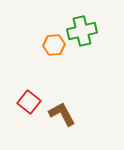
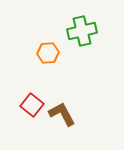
orange hexagon: moved 6 px left, 8 px down
red square: moved 3 px right, 3 px down
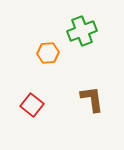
green cross: rotated 8 degrees counterclockwise
brown L-shape: moved 30 px right, 15 px up; rotated 20 degrees clockwise
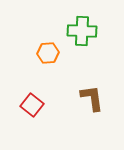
green cross: rotated 24 degrees clockwise
brown L-shape: moved 1 px up
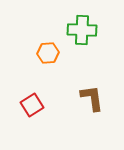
green cross: moved 1 px up
red square: rotated 20 degrees clockwise
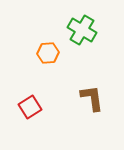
green cross: rotated 28 degrees clockwise
red square: moved 2 px left, 2 px down
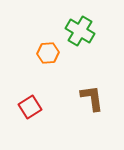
green cross: moved 2 px left, 1 px down
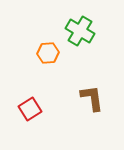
red square: moved 2 px down
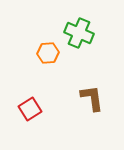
green cross: moved 1 px left, 2 px down; rotated 8 degrees counterclockwise
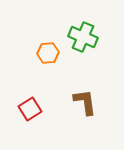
green cross: moved 4 px right, 4 px down
brown L-shape: moved 7 px left, 4 px down
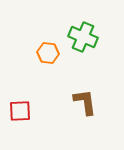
orange hexagon: rotated 10 degrees clockwise
red square: moved 10 px left, 2 px down; rotated 30 degrees clockwise
